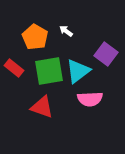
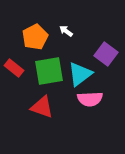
orange pentagon: rotated 15 degrees clockwise
cyan triangle: moved 2 px right, 3 px down
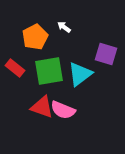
white arrow: moved 2 px left, 4 px up
purple square: rotated 20 degrees counterclockwise
red rectangle: moved 1 px right
pink semicircle: moved 27 px left, 11 px down; rotated 25 degrees clockwise
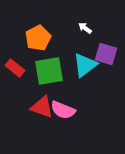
white arrow: moved 21 px right, 1 px down
orange pentagon: moved 3 px right, 1 px down
cyan triangle: moved 5 px right, 9 px up
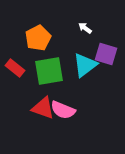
red triangle: moved 1 px right, 1 px down
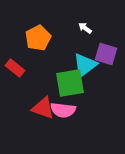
green square: moved 21 px right, 12 px down
pink semicircle: rotated 15 degrees counterclockwise
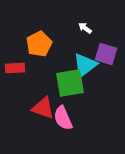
orange pentagon: moved 1 px right, 6 px down
red rectangle: rotated 42 degrees counterclockwise
pink semicircle: moved 8 px down; rotated 60 degrees clockwise
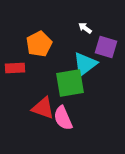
purple square: moved 7 px up
cyan triangle: moved 1 px up
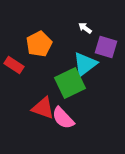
red rectangle: moved 1 px left, 3 px up; rotated 36 degrees clockwise
green square: rotated 16 degrees counterclockwise
pink semicircle: rotated 20 degrees counterclockwise
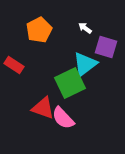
orange pentagon: moved 14 px up
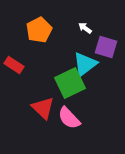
red triangle: rotated 25 degrees clockwise
pink semicircle: moved 6 px right
